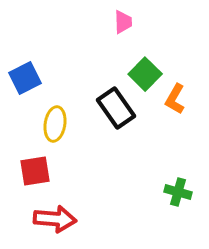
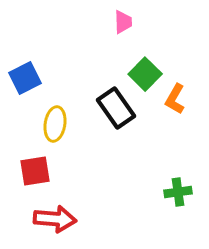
green cross: rotated 24 degrees counterclockwise
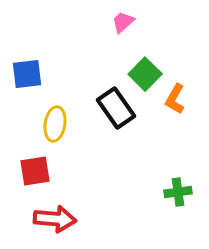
pink trapezoid: rotated 130 degrees counterclockwise
blue square: moved 2 px right, 4 px up; rotated 20 degrees clockwise
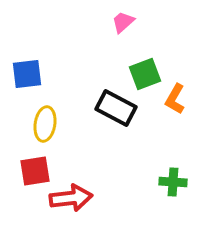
green square: rotated 24 degrees clockwise
black rectangle: rotated 27 degrees counterclockwise
yellow ellipse: moved 10 px left
green cross: moved 5 px left, 10 px up; rotated 12 degrees clockwise
red arrow: moved 16 px right, 21 px up; rotated 12 degrees counterclockwise
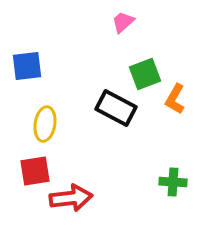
blue square: moved 8 px up
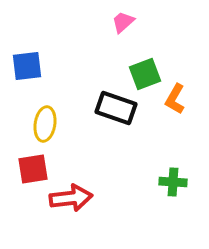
black rectangle: rotated 9 degrees counterclockwise
red square: moved 2 px left, 2 px up
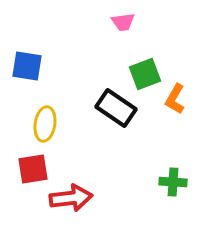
pink trapezoid: rotated 145 degrees counterclockwise
blue square: rotated 16 degrees clockwise
black rectangle: rotated 15 degrees clockwise
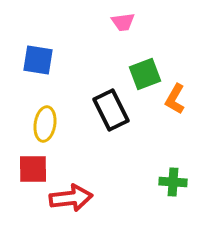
blue square: moved 11 px right, 6 px up
black rectangle: moved 5 px left, 2 px down; rotated 30 degrees clockwise
red square: rotated 8 degrees clockwise
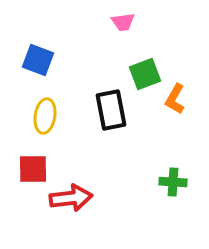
blue square: rotated 12 degrees clockwise
black rectangle: rotated 15 degrees clockwise
yellow ellipse: moved 8 px up
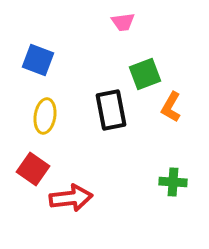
orange L-shape: moved 4 px left, 8 px down
red square: rotated 36 degrees clockwise
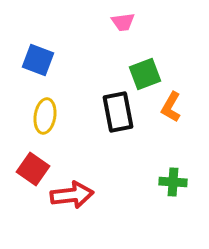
black rectangle: moved 7 px right, 2 px down
red arrow: moved 1 px right, 3 px up
